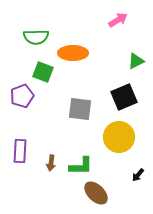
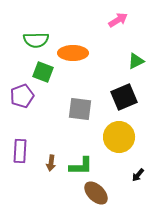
green semicircle: moved 3 px down
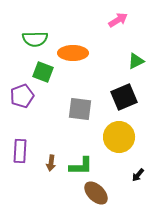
green semicircle: moved 1 px left, 1 px up
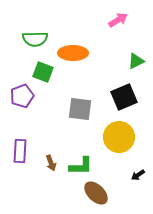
brown arrow: rotated 28 degrees counterclockwise
black arrow: rotated 16 degrees clockwise
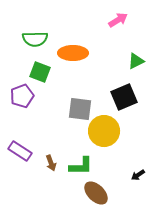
green square: moved 3 px left
yellow circle: moved 15 px left, 6 px up
purple rectangle: rotated 60 degrees counterclockwise
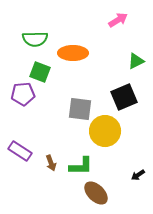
purple pentagon: moved 1 px right, 2 px up; rotated 15 degrees clockwise
yellow circle: moved 1 px right
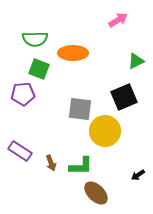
green square: moved 1 px left, 3 px up
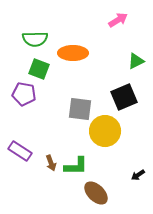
purple pentagon: moved 1 px right; rotated 15 degrees clockwise
green L-shape: moved 5 px left
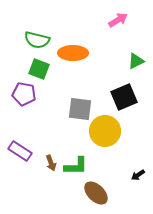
green semicircle: moved 2 px right, 1 px down; rotated 15 degrees clockwise
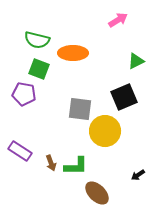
brown ellipse: moved 1 px right
